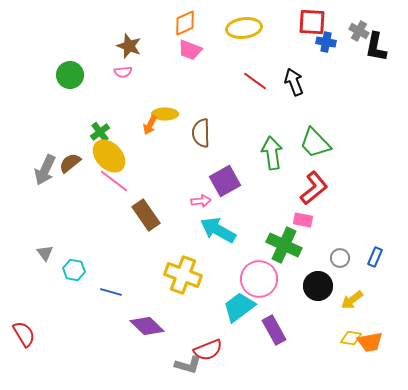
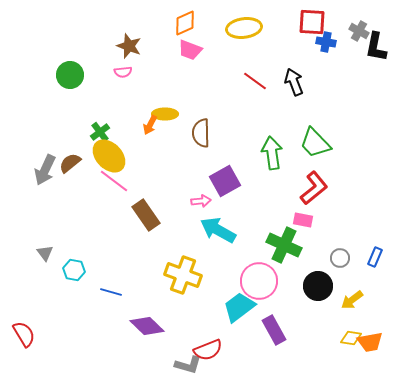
pink circle at (259, 279): moved 2 px down
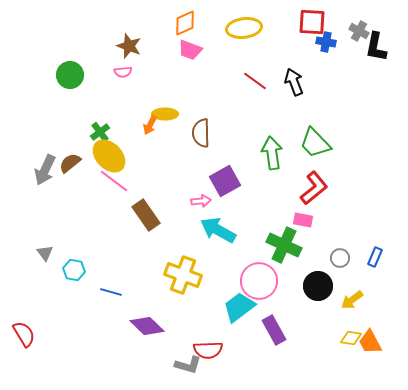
orange trapezoid at (370, 342): rotated 72 degrees clockwise
red semicircle at (208, 350): rotated 20 degrees clockwise
